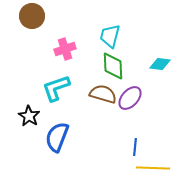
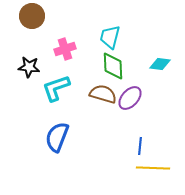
cyan trapezoid: moved 1 px down
black star: moved 49 px up; rotated 25 degrees counterclockwise
blue line: moved 5 px right, 1 px up
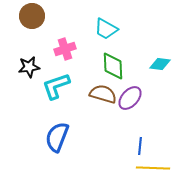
cyan trapezoid: moved 4 px left, 8 px up; rotated 75 degrees counterclockwise
black star: rotated 15 degrees counterclockwise
cyan L-shape: moved 2 px up
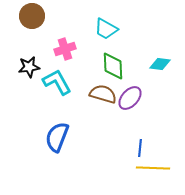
cyan L-shape: moved 1 px right, 4 px up; rotated 80 degrees clockwise
blue line: moved 2 px down
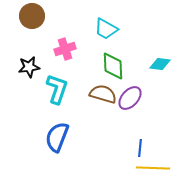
cyan L-shape: moved 7 px down; rotated 48 degrees clockwise
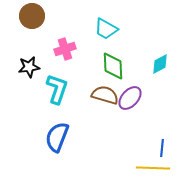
cyan diamond: rotated 35 degrees counterclockwise
brown semicircle: moved 2 px right, 1 px down
blue line: moved 22 px right
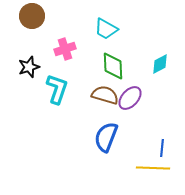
black star: rotated 10 degrees counterclockwise
blue semicircle: moved 49 px right
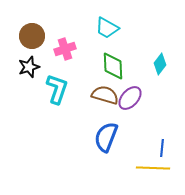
brown circle: moved 20 px down
cyan trapezoid: moved 1 px right, 1 px up
cyan diamond: rotated 25 degrees counterclockwise
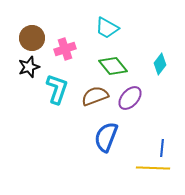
brown circle: moved 2 px down
green diamond: rotated 36 degrees counterclockwise
brown semicircle: moved 10 px left, 1 px down; rotated 36 degrees counterclockwise
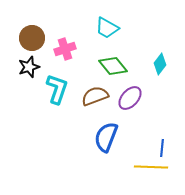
yellow line: moved 2 px left, 1 px up
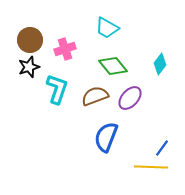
brown circle: moved 2 px left, 2 px down
blue line: rotated 30 degrees clockwise
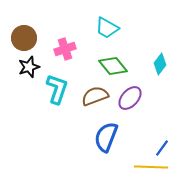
brown circle: moved 6 px left, 2 px up
